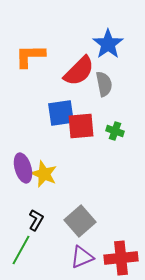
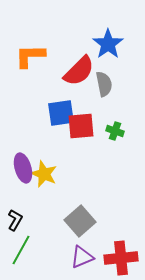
black L-shape: moved 21 px left
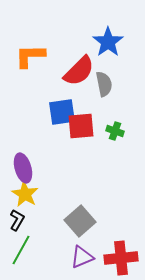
blue star: moved 2 px up
blue square: moved 1 px right, 1 px up
yellow star: moved 19 px left, 20 px down; rotated 8 degrees clockwise
black L-shape: moved 2 px right
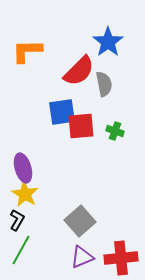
orange L-shape: moved 3 px left, 5 px up
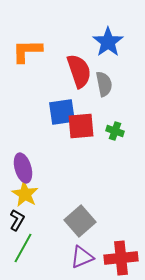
red semicircle: rotated 64 degrees counterclockwise
green line: moved 2 px right, 2 px up
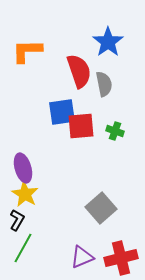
gray square: moved 21 px right, 13 px up
red cross: rotated 8 degrees counterclockwise
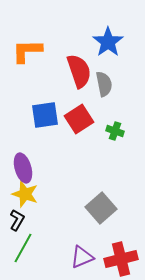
blue square: moved 17 px left, 3 px down
red square: moved 2 px left, 7 px up; rotated 28 degrees counterclockwise
yellow star: rotated 12 degrees counterclockwise
red cross: moved 1 px down
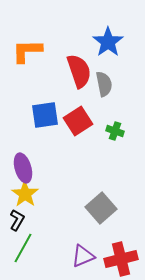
red square: moved 1 px left, 2 px down
yellow star: rotated 16 degrees clockwise
purple triangle: moved 1 px right, 1 px up
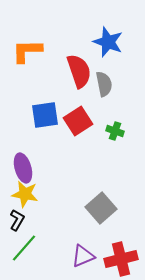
blue star: rotated 16 degrees counterclockwise
yellow star: rotated 24 degrees counterclockwise
green line: moved 1 px right; rotated 12 degrees clockwise
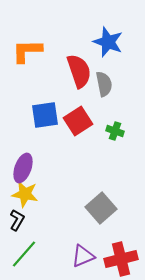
purple ellipse: rotated 36 degrees clockwise
green line: moved 6 px down
